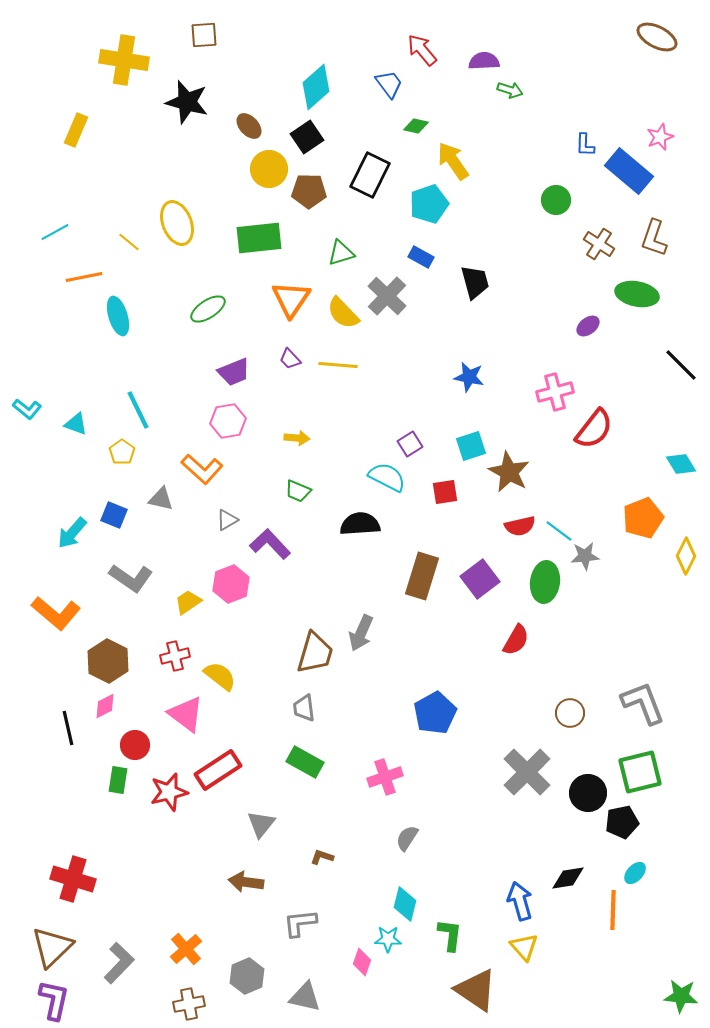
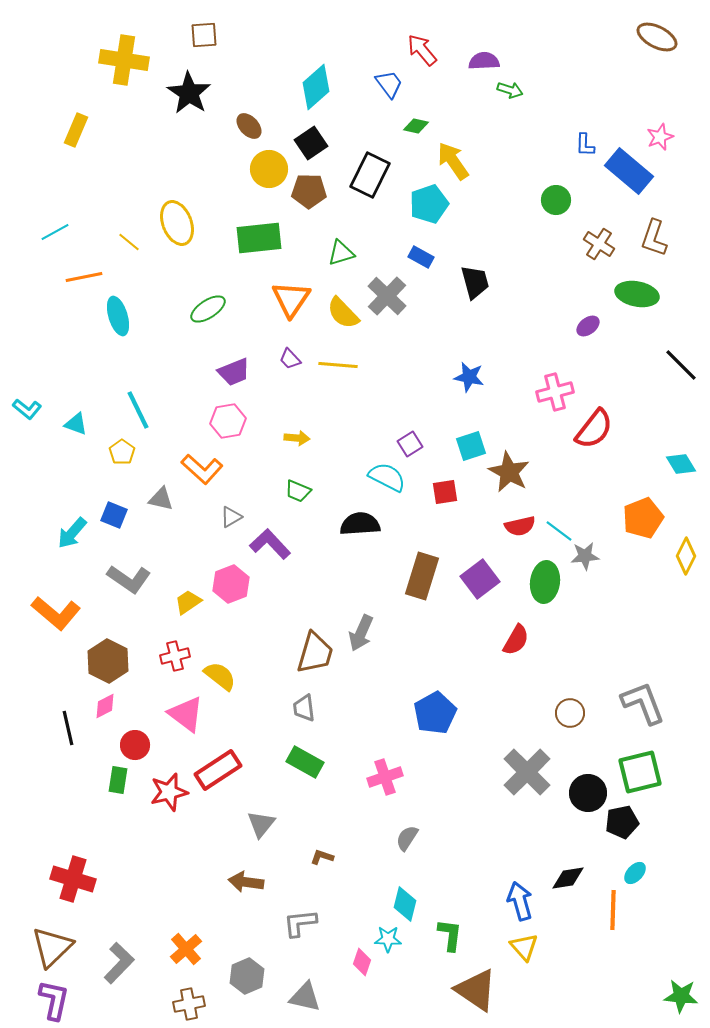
black star at (187, 102): moved 2 px right, 9 px up; rotated 18 degrees clockwise
black square at (307, 137): moved 4 px right, 6 px down
gray triangle at (227, 520): moved 4 px right, 3 px up
gray L-shape at (131, 578): moved 2 px left, 1 px down
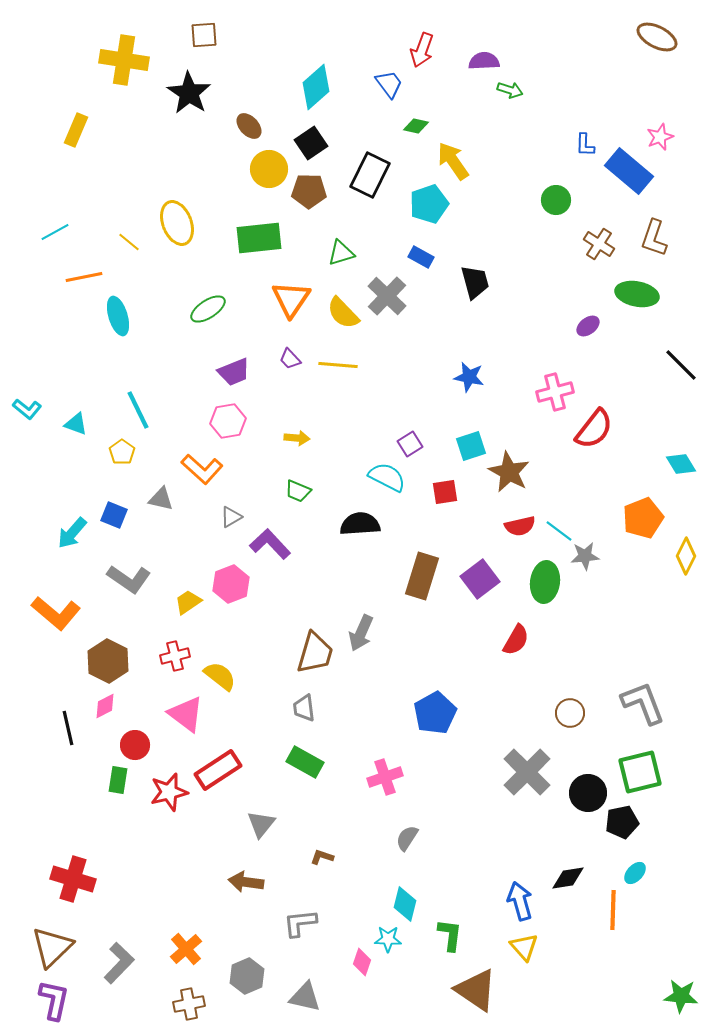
red arrow at (422, 50): rotated 120 degrees counterclockwise
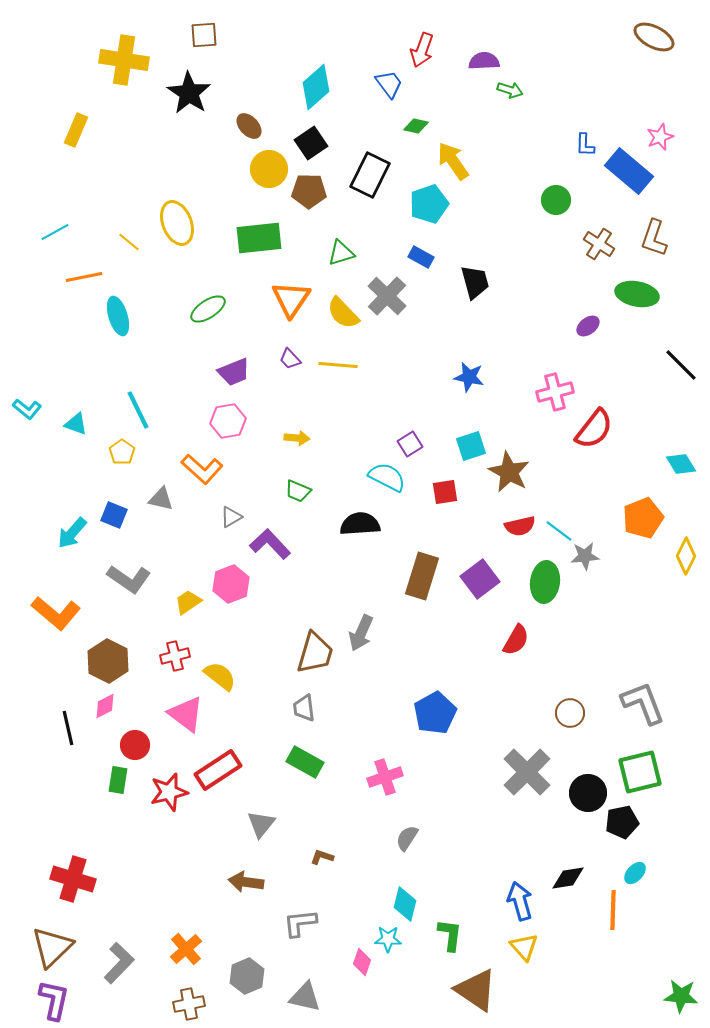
brown ellipse at (657, 37): moved 3 px left
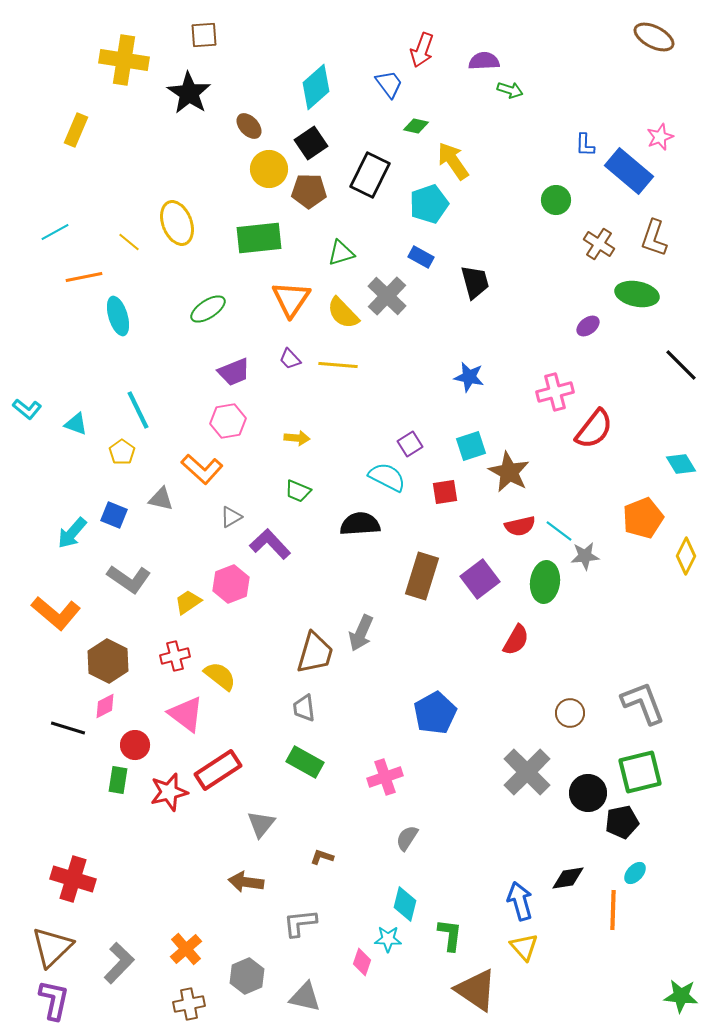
black line at (68, 728): rotated 60 degrees counterclockwise
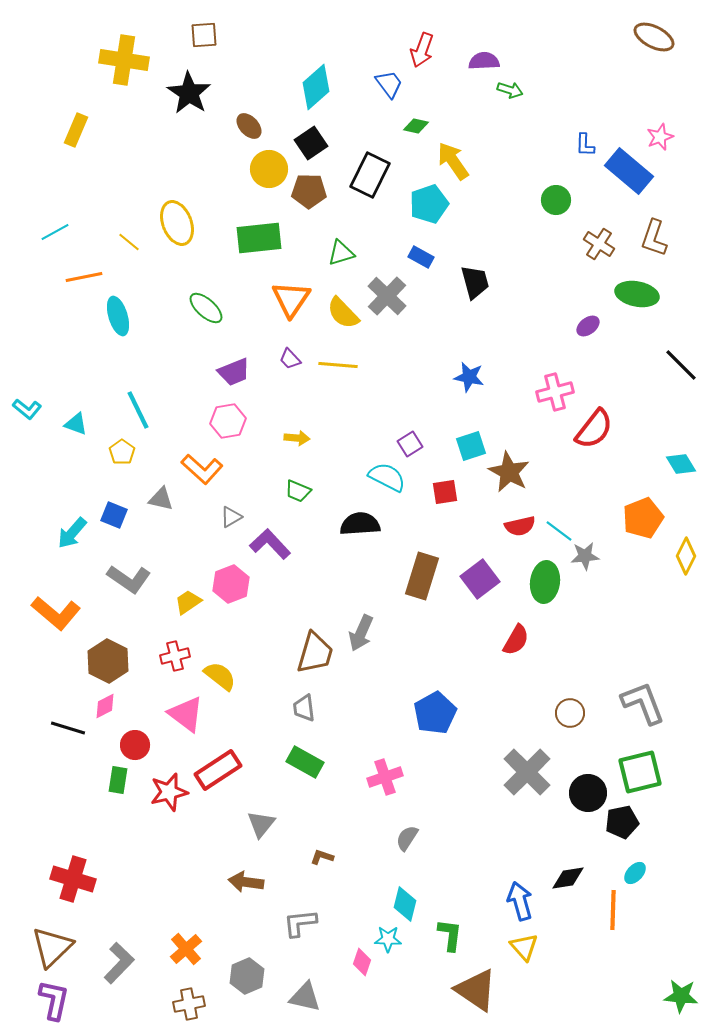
green ellipse at (208, 309): moved 2 px left, 1 px up; rotated 75 degrees clockwise
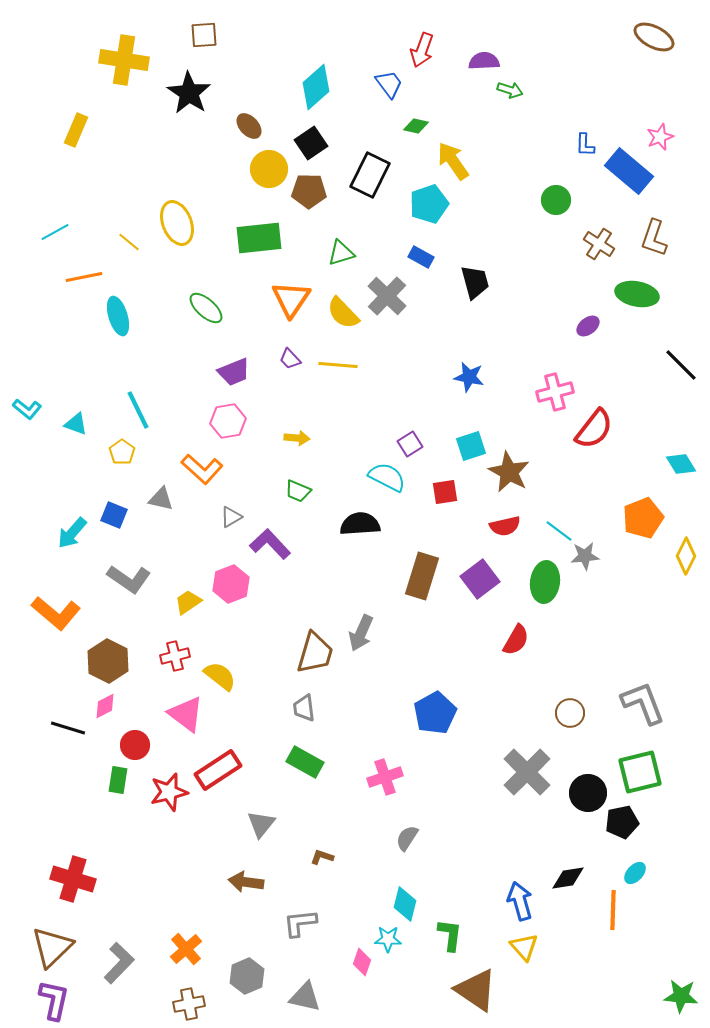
red semicircle at (520, 526): moved 15 px left
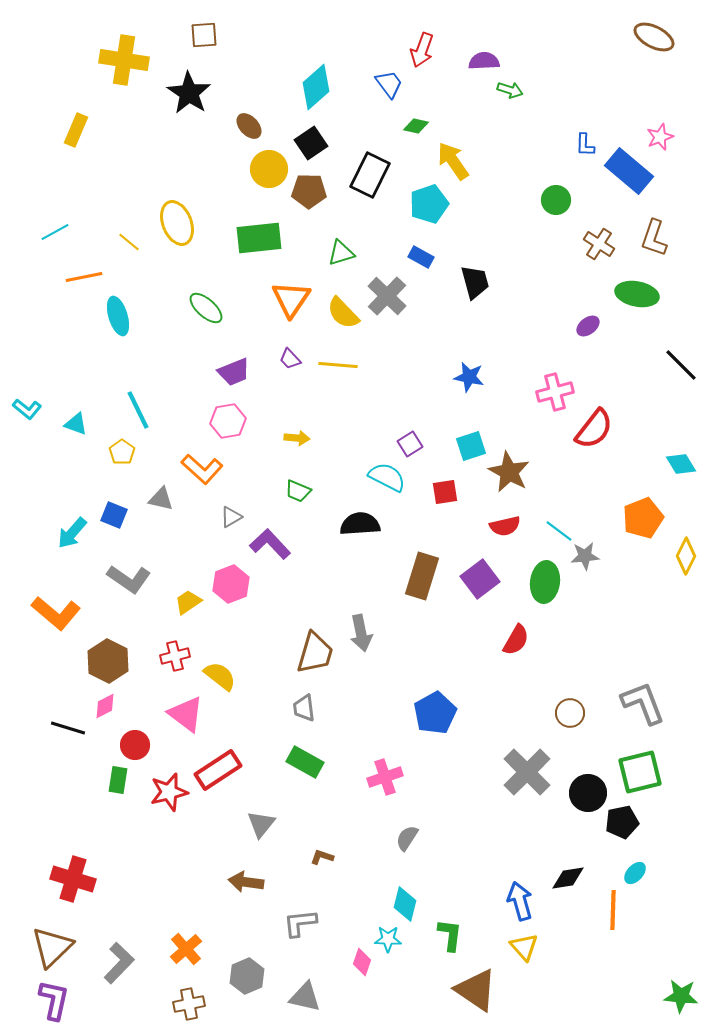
gray arrow at (361, 633): rotated 36 degrees counterclockwise
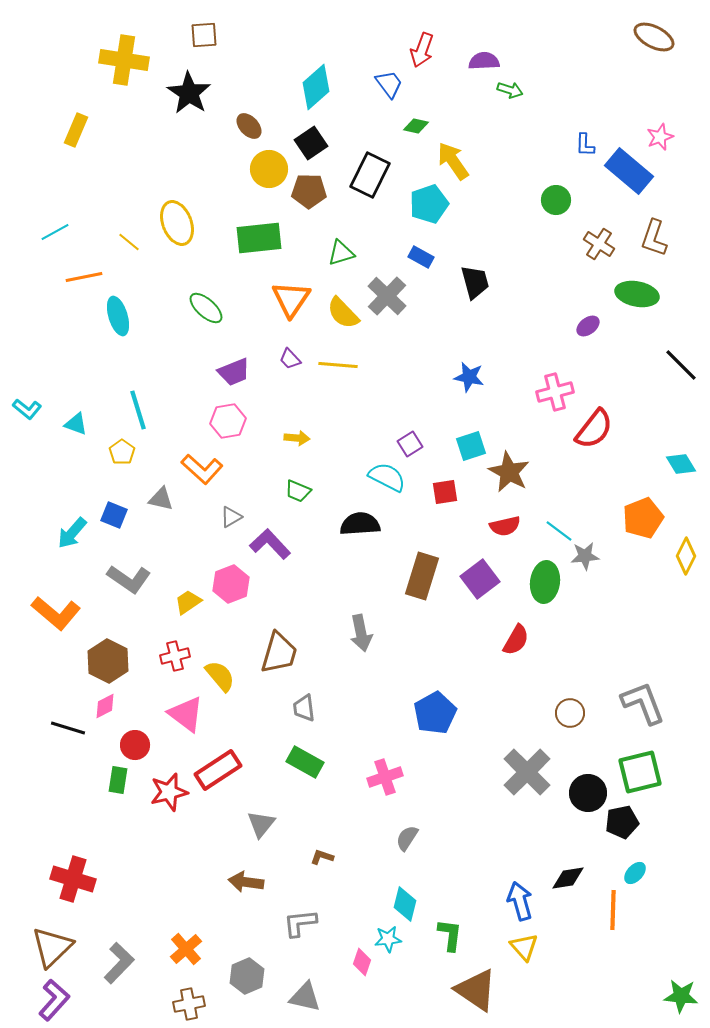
cyan line at (138, 410): rotated 9 degrees clockwise
brown trapezoid at (315, 653): moved 36 px left
yellow semicircle at (220, 676): rotated 12 degrees clockwise
cyan star at (388, 939): rotated 8 degrees counterclockwise
purple L-shape at (54, 1000): rotated 30 degrees clockwise
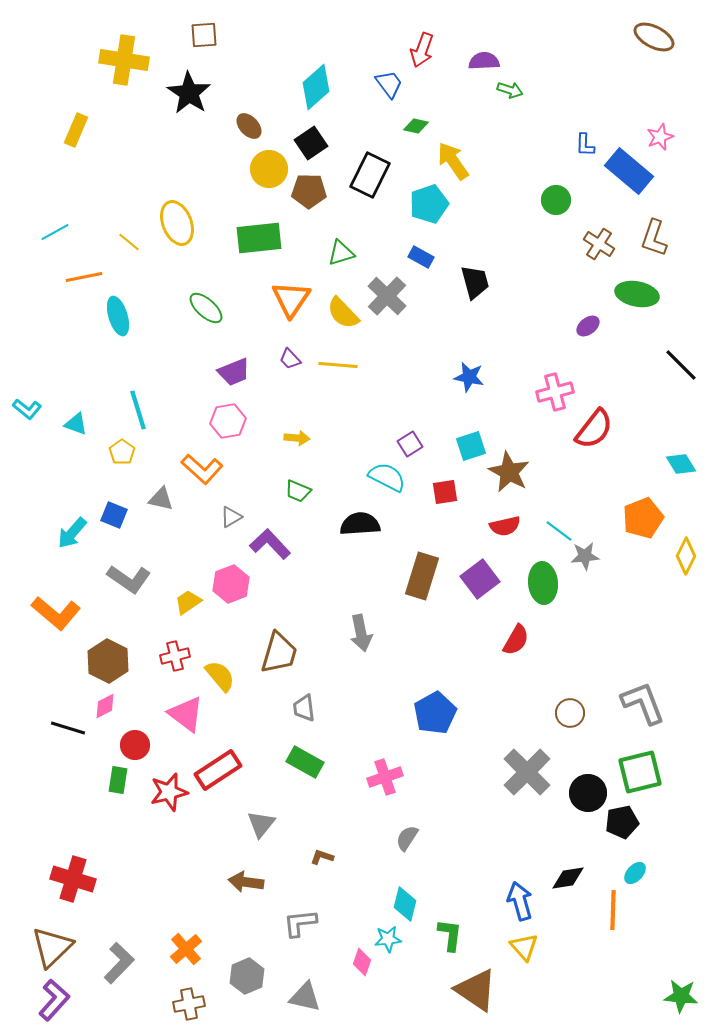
green ellipse at (545, 582): moved 2 px left, 1 px down; rotated 12 degrees counterclockwise
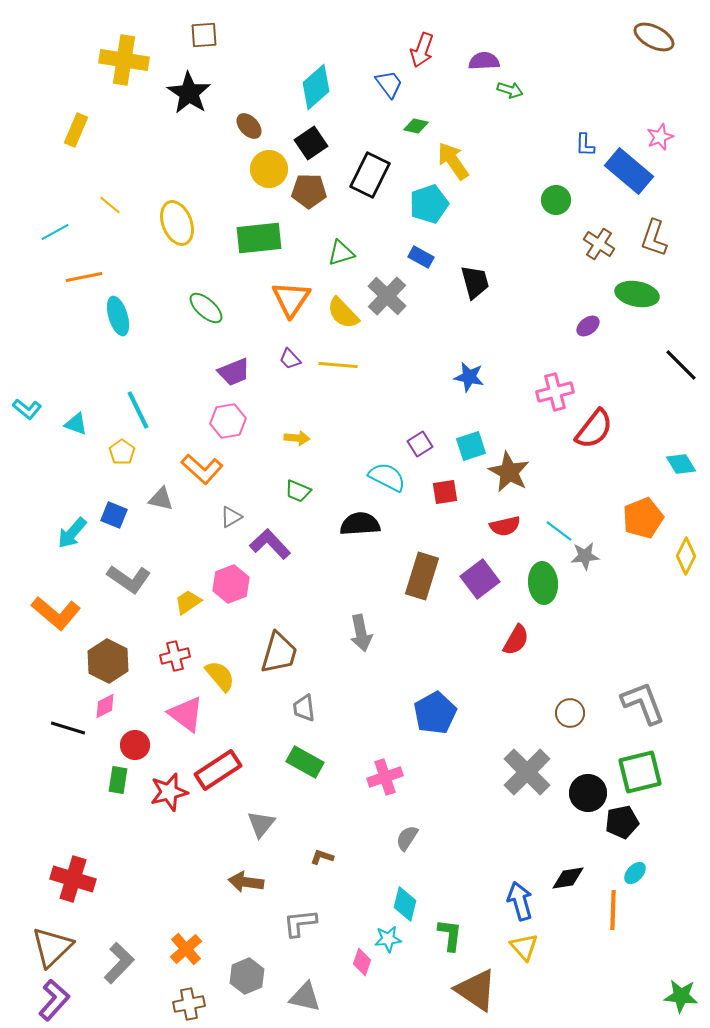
yellow line at (129, 242): moved 19 px left, 37 px up
cyan line at (138, 410): rotated 9 degrees counterclockwise
purple square at (410, 444): moved 10 px right
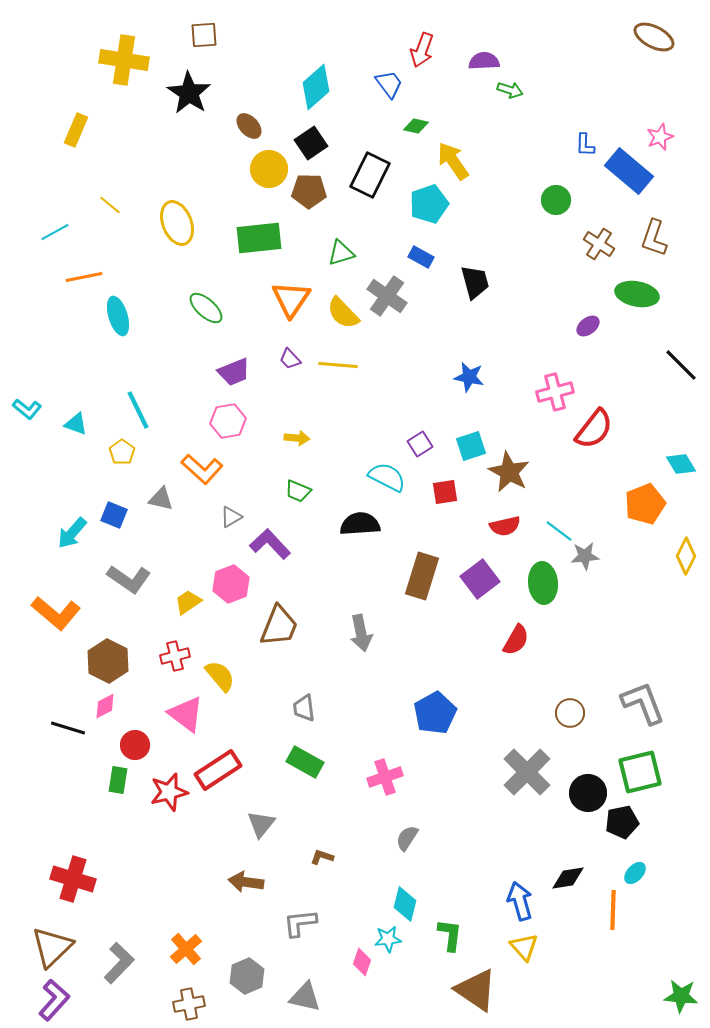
gray cross at (387, 296): rotated 9 degrees counterclockwise
orange pentagon at (643, 518): moved 2 px right, 14 px up
brown trapezoid at (279, 653): moved 27 px up; rotated 6 degrees clockwise
